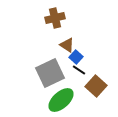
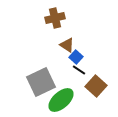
gray square: moved 9 px left, 9 px down
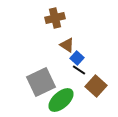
blue square: moved 1 px right, 1 px down
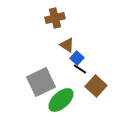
black line: moved 1 px right, 1 px up
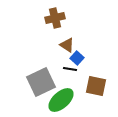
black line: moved 10 px left; rotated 24 degrees counterclockwise
brown square: rotated 30 degrees counterclockwise
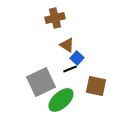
black line: rotated 32 degrees counterclockwise
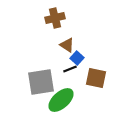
gray square: rotated 16 degrees clockwise
brown square: moved 8 px up
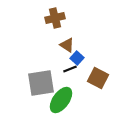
brown square: moved 2 px right; rotated 15 degrees clockwise
gray square: moved 1 px down
green ellipse: rotated 12 degrees counterclockwise
